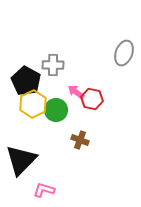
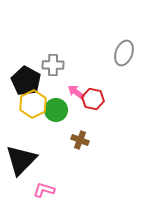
red hexagon: moved 1 px right
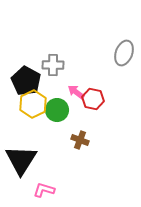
green circle: moved 1 px right
black triangle: rotated 12 degrees counterclockwise
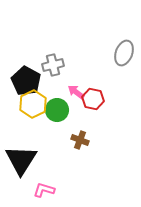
gray cross: rotated 15 degrees counterclockwise
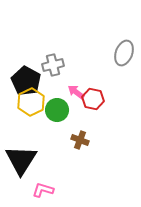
yellow hexagon: moved 2 px left, 2 px up
pink L-shape: moved 1 px left
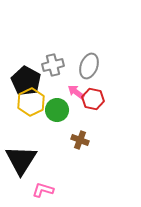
gray ellipse: moved 35 px left, 13 px down
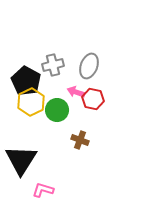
pink arrow: rotated 18 degrees counterclockwise
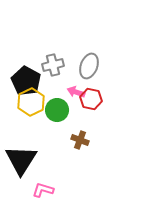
red hexagon: moved 2 px left
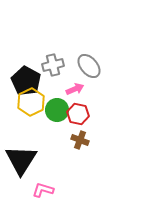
gray ellipse: rotated 60 degrees counterclockwise
pink arrow: moved 1 px left, 3 px up; rotated 138 degrees clockwise
red hexagon: moved 13 px left, 15 px down
